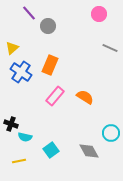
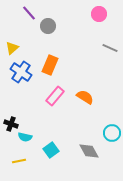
cyan circle: moved 1 px right
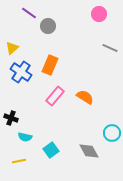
purple line: rotated 14 degrees counterclockwise
black cross: moved 6 px up
